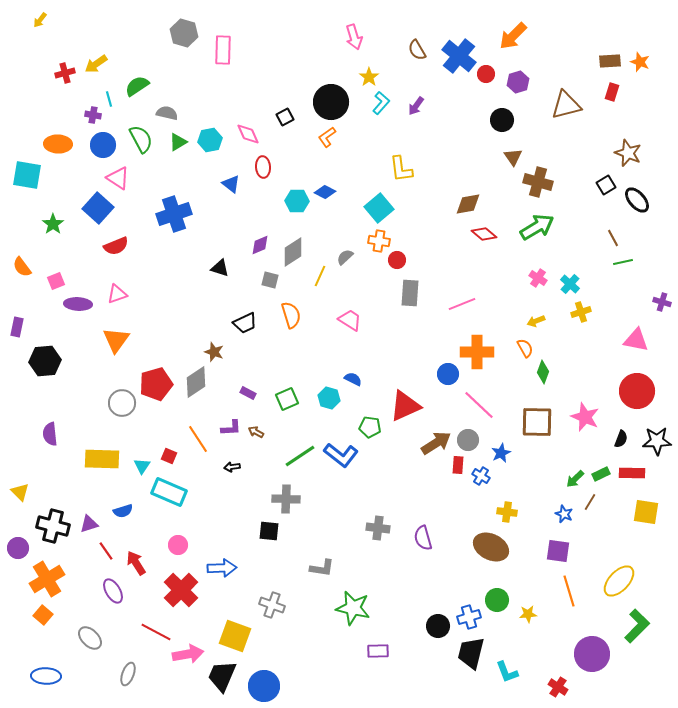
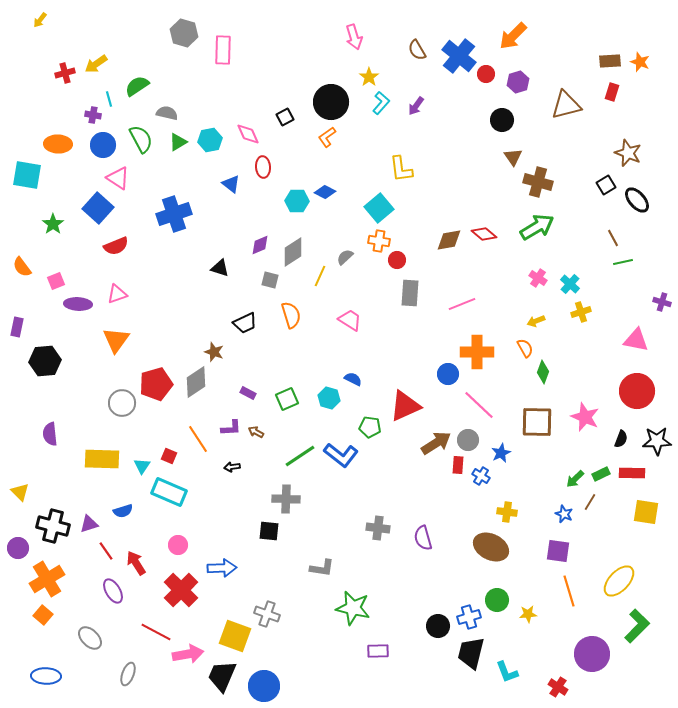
brown diamond at (468, 204): moved 19 px left, 36 px down
gray cross at (272, 605): moved 5 px left, 9 px down
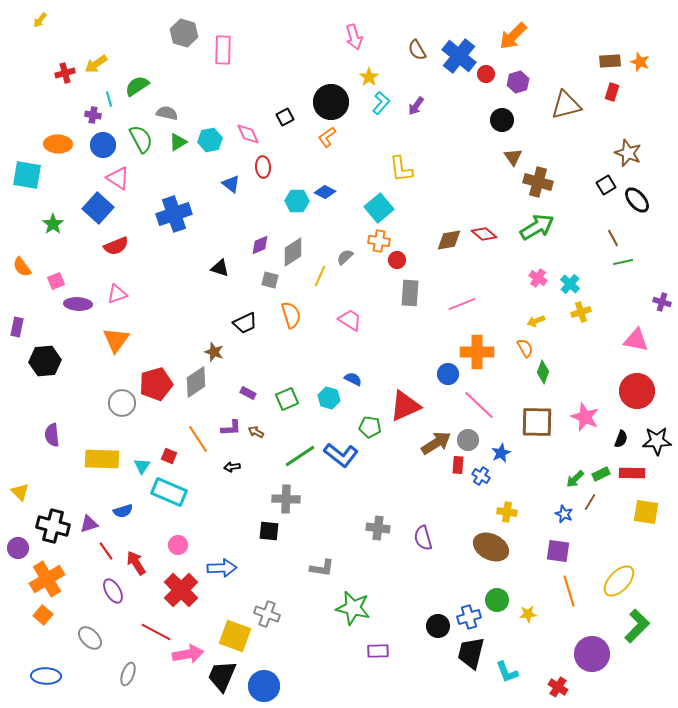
purple semicircle at (50, 434): moved 2 px right, 1 px down
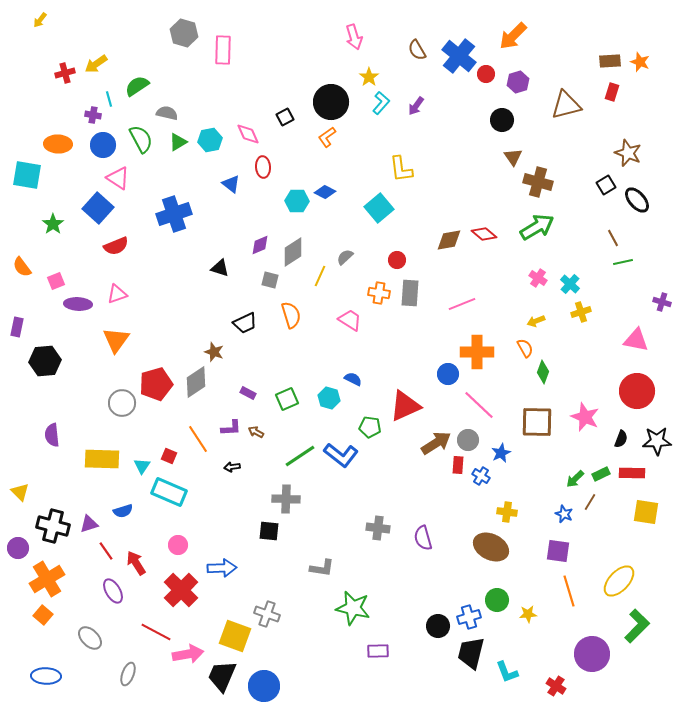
orange cross at (379, 241): moved 52 px down
red cross at (558, 687): moved 2 px left, 1 px up
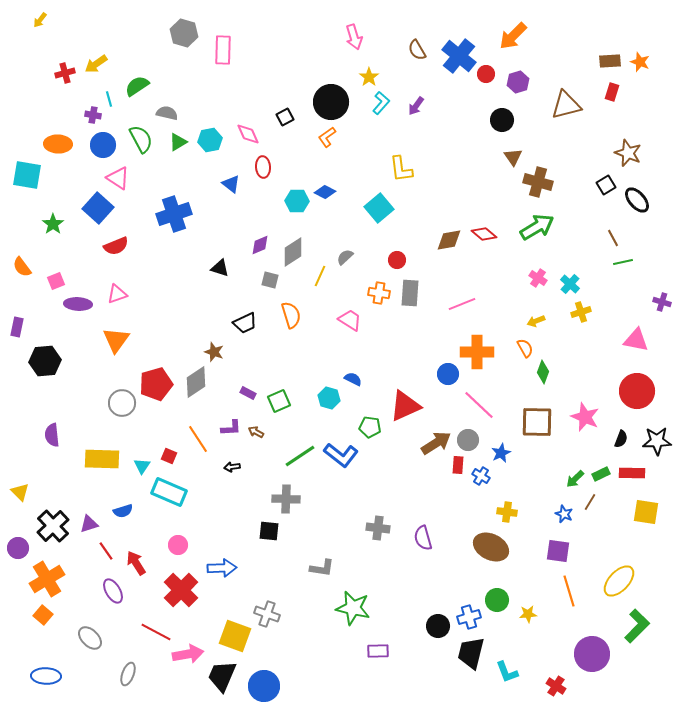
green square at (287, 399): moved 8 px left, 2 px down
black cross at (53, 526): rotated 32 degrees clockwise
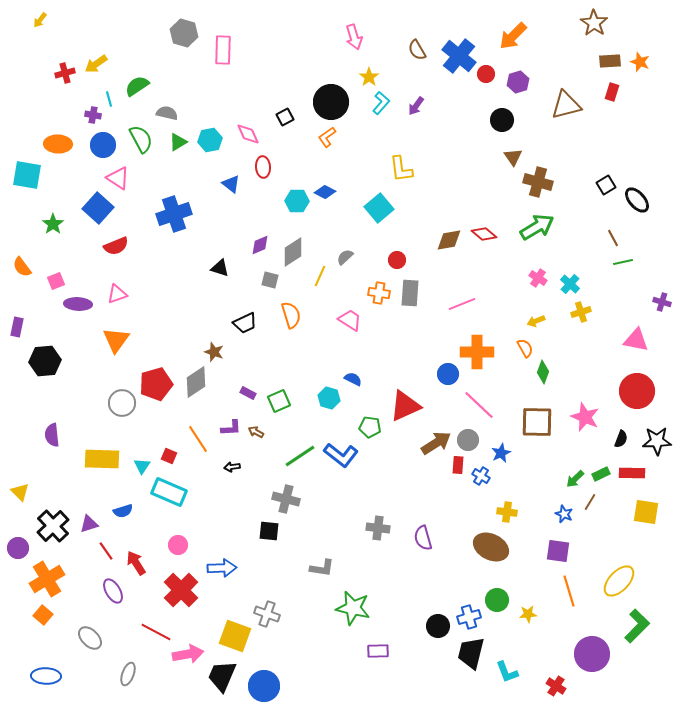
brown star at (628, 153): moved 34 px left, 130 px up; rotated 12 degrees clockwise
gray cross at (286, 499): rotated 12 degrees clockwise
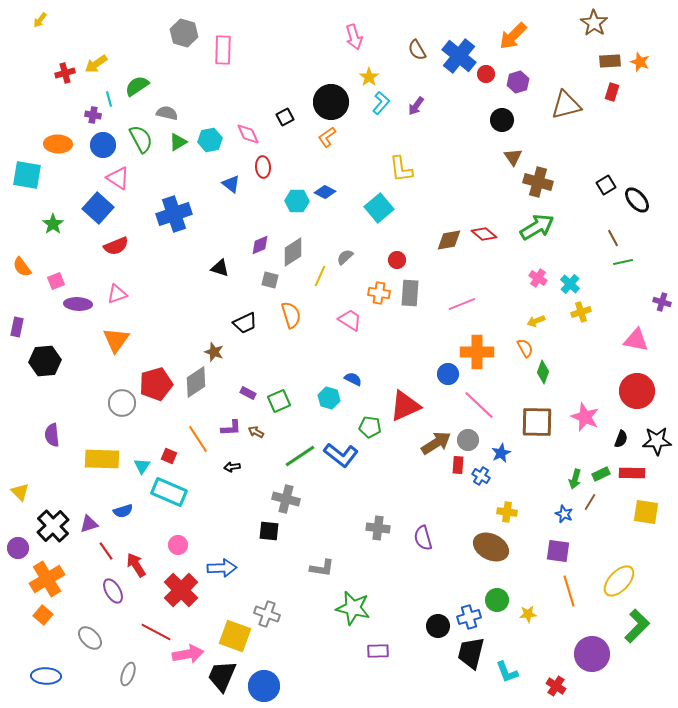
green arrow at (575, 479): rotated 30 degrees counterclockwise
red arrow at (136, 563): moved 2 px down
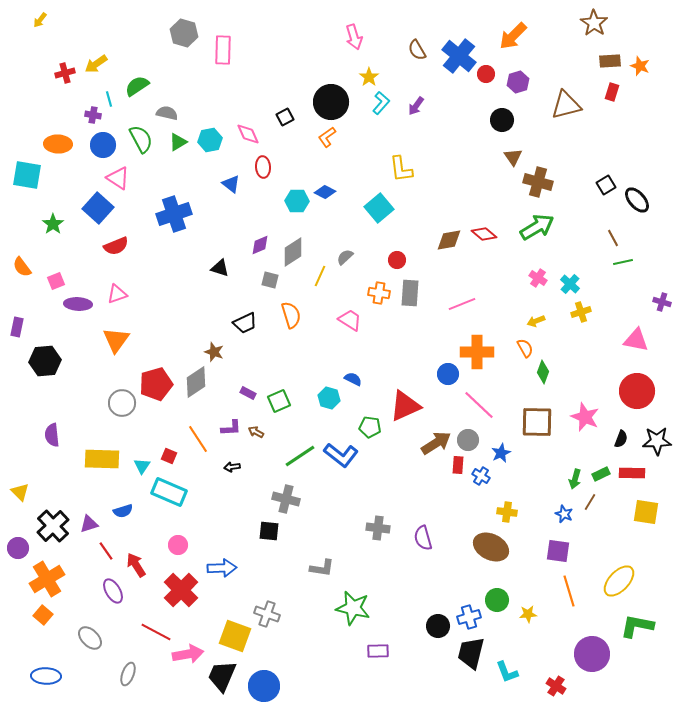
orange star at (640, 62): moved 4 px down
green L-shape at (637, 626): rotated 124 degrees counterclockwise
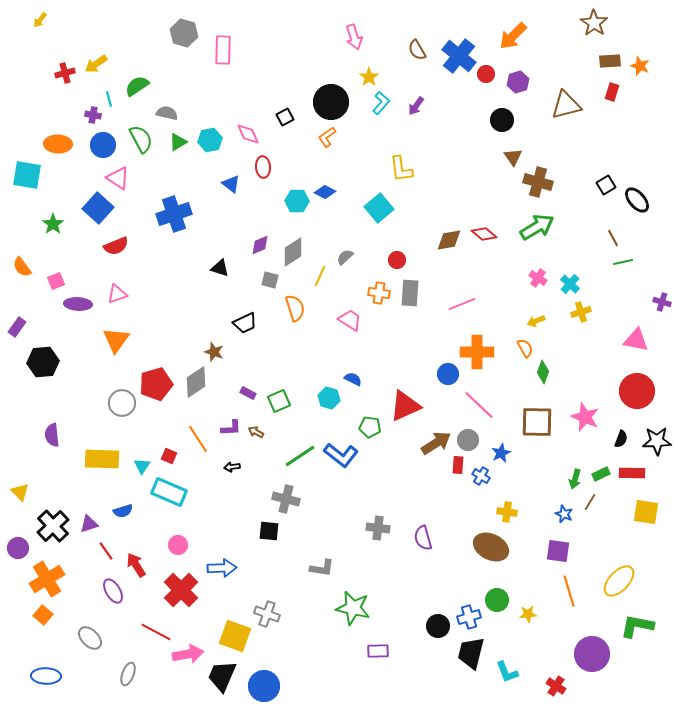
orange semicircle at (291, 315): moved 4 px right, 7 px up
purple rectangle at (17, 327): rotated 24 degrees clockwise
black hexagon at (45, 361): moved 2 px left, 1 px down
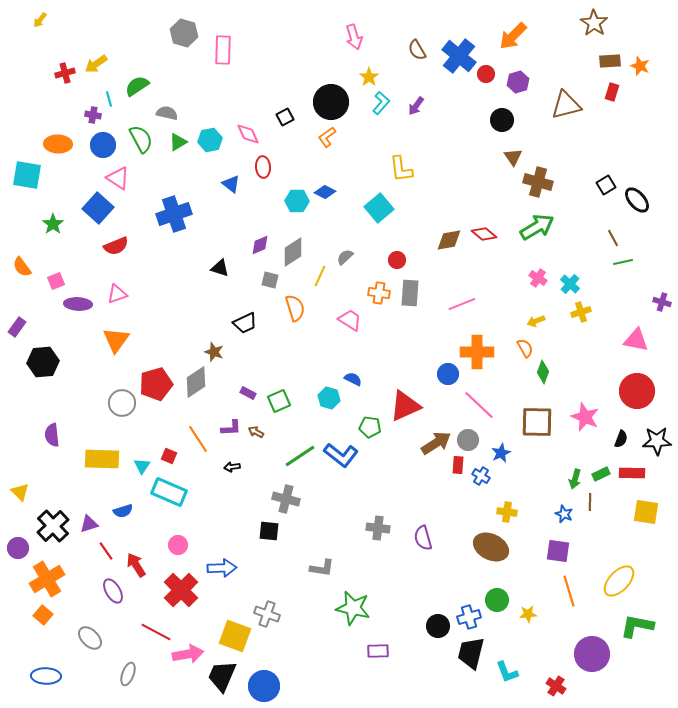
brown line at (590, 502): rotated 30 degrees counterclockwise
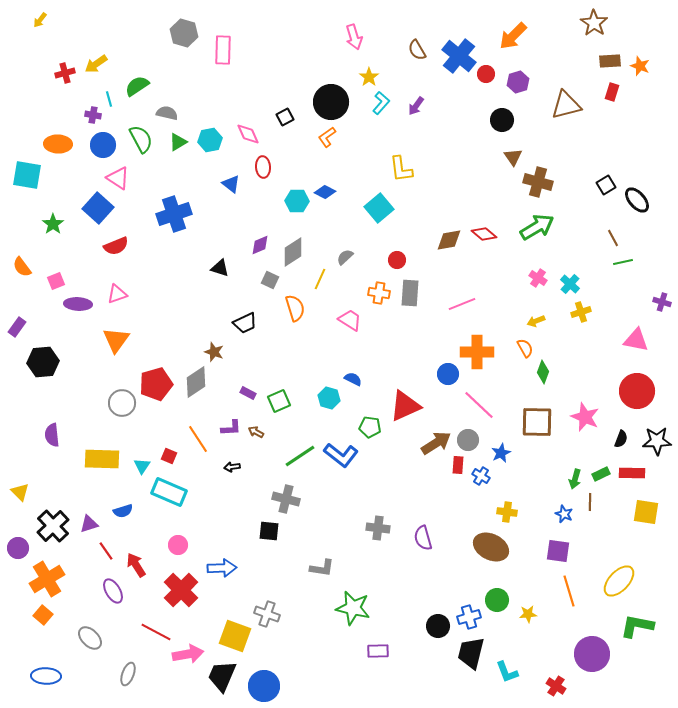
yellow line at (320, 276): moved 3 px down
gray square at (270, 280): rotated 12 degrees clockwise
